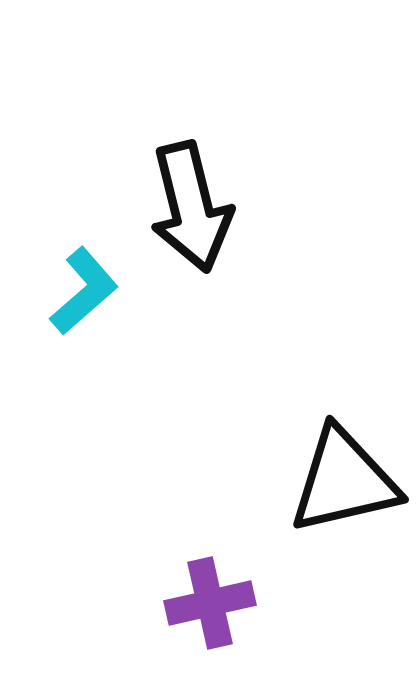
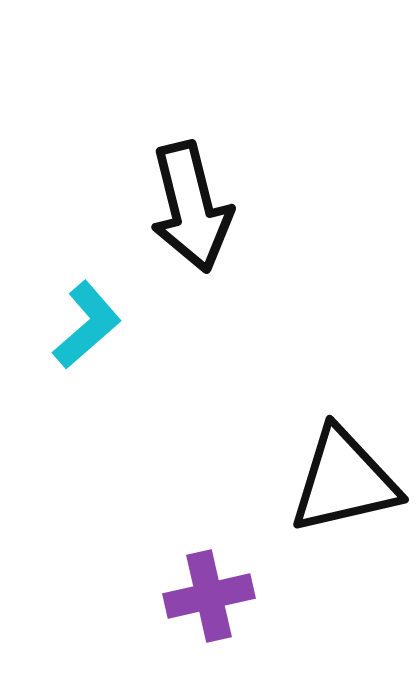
cyan L-shape: moved 3 px right, 34 px down
purple cross: moved 1 px left, 7 px up
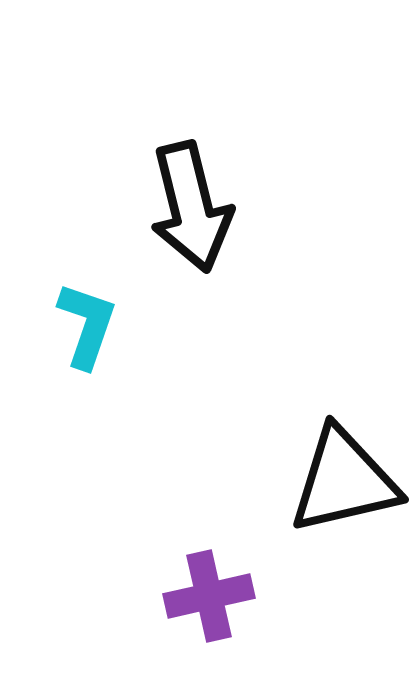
cyan L-shape: rotated 30 degrees counterclockwise
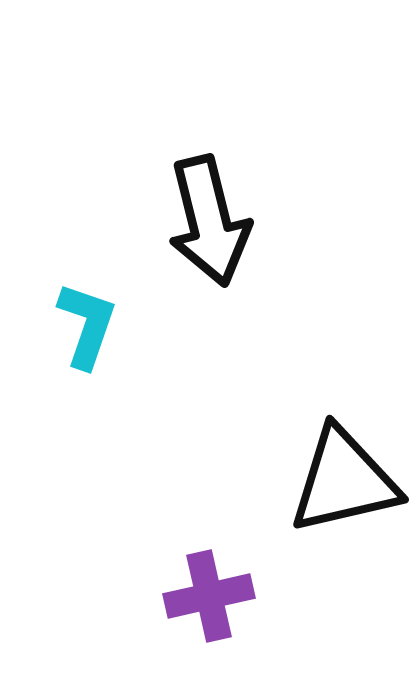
black arrow: moved 18 px right, 14 px down
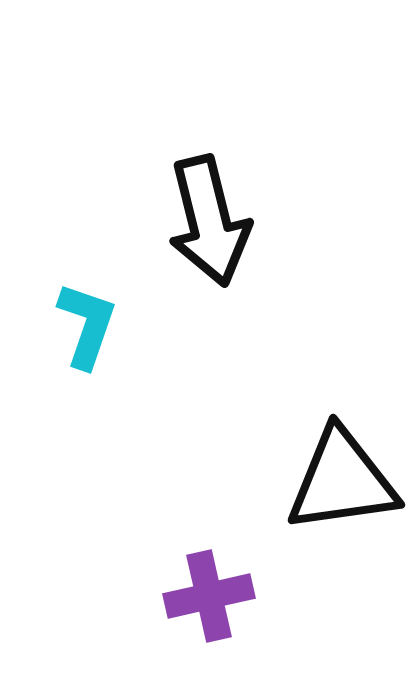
black triangle: moved 2 px left; rotated 5 degrees clockwise
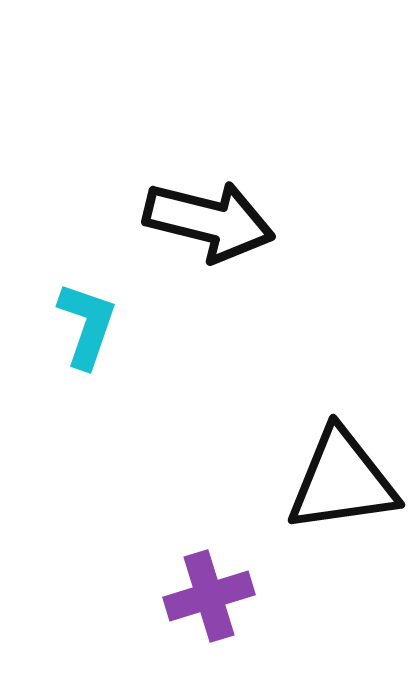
black arrow: rotated 62 degrees counterclockwise
purple cross: rotated 4 degrees counterclockwise
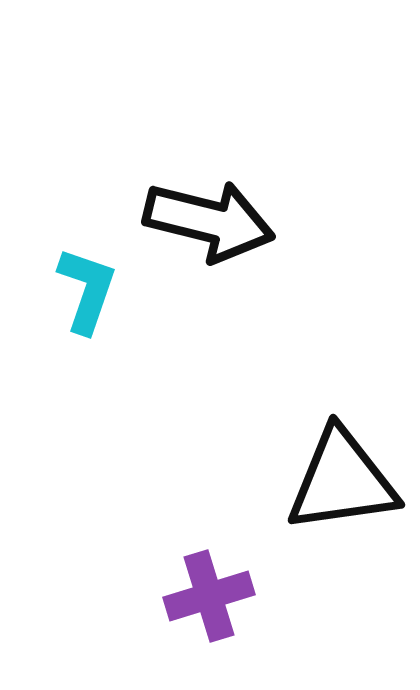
cyan L-shape: moved 35 px up
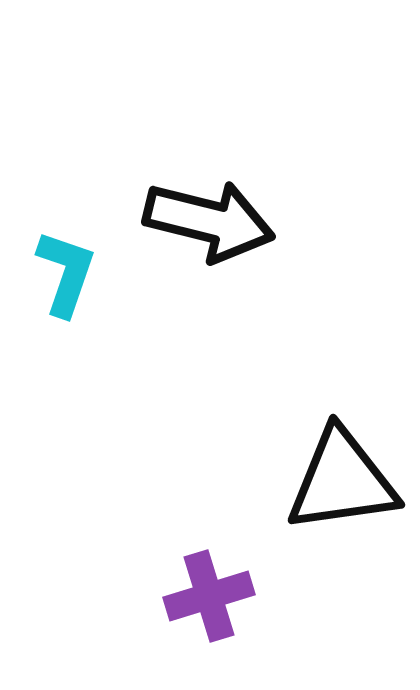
cyan L-shape: moved 21 px left, 17 px up
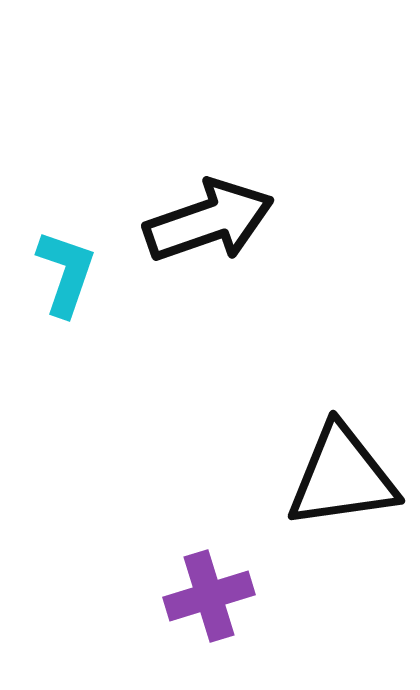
black arrow: rotated 33 degrees counterclockwise
black triangle: moved 4 px up
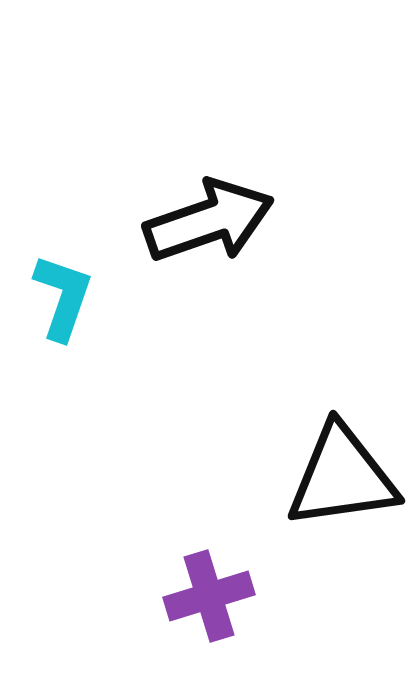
cyan L-shape: moved 3 px left, 24 px down
